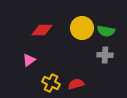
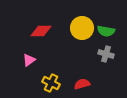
red diamond: moved 1 px left, 1 px down
gray cross: moved 1 px right, 1 px up; rotated 14 degrees clockwise
red semicircle: moved 6 px right
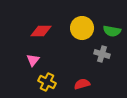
green semicircle: moved 6 px right
gray cross: moved 4 px left
pink triangle: moved 4 px right; rotated 16 degrees counterclockwise
yellow cross: moved 4 px left, 1 px up
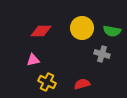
pink triangle: rotated 40 degrees clockwise
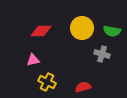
red semicircle: moved 1 px right, 3 px down
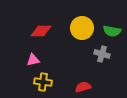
yellow cross: moved 4 px left; rotated 18 degrees counterclockwise
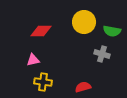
yellow circle: moved 2 px right, 6 px up
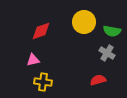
red diamond: rotated 20 degrees counterclockwise
gray cross: moved 5 px right, 1 px up; rotated 14 degrees clockwise
red semicircle: moved 15 px right, 7 px up
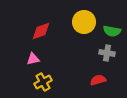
gray cross: rotated 21 degrees counterclockwise
pink triangle: moved 1 px up
yellow cross: rotated 36 degrees counterclockwise
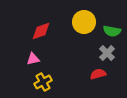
gray cross: rotated 35 degrees clockwise
red semicircle: moved 6 px up
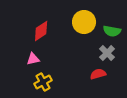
red diamond: rotated 15 degrees counterclockwise
